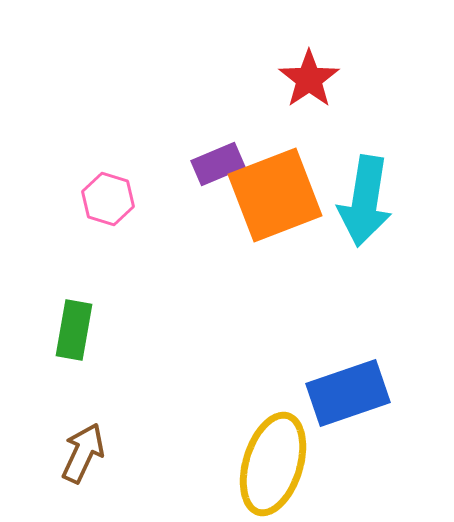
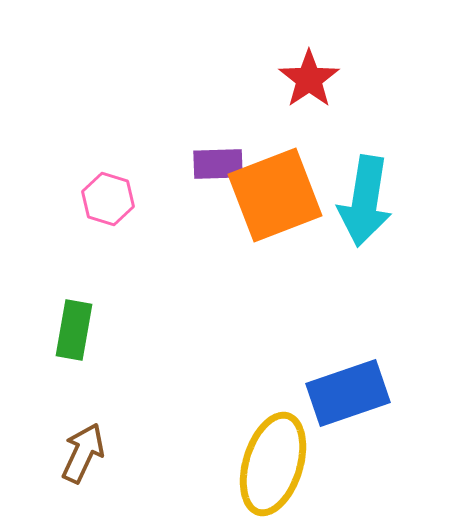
purple rectangle: rotated 21 degrees clockwise
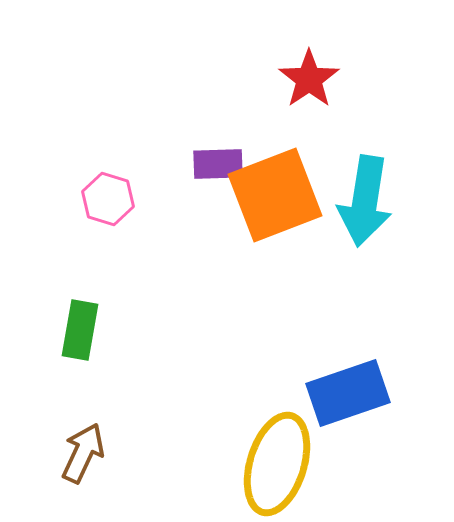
green rectangle: moved 6 px right
yellow ellipse: moved 4 px right
